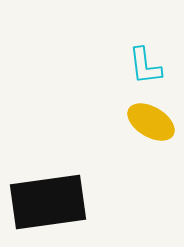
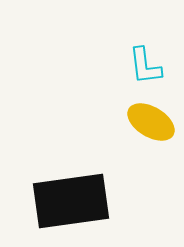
black rectangle: moved 23 px right, 1 px up
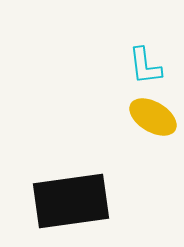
yellow ellipse: moved 2 px right, 5 px up
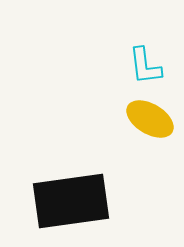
yellow ellipse: moved 3 px left, 2 px down
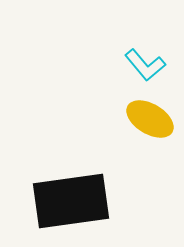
cyan L-shape: moved 1 px up; rotated 33 degrees counterclockwise
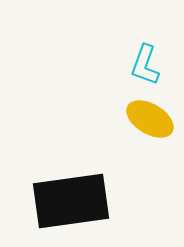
cyan L-shape: rotated 60 degrees clockwise
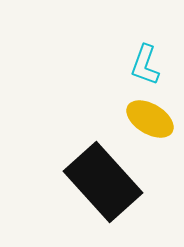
black rectangle: moved 32 px right, 19 px up; rotated 56 degrees clockwise
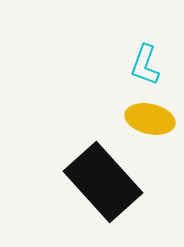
yellow ellipse: rotated 18 degrees counterclockwise
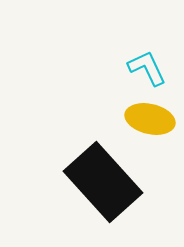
cyan L-shape: moved 2 px right, 3 px down; rotated 135 degrees clockwise
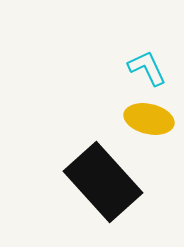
yellow ellipse: moved 1 px left
